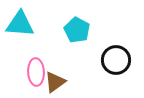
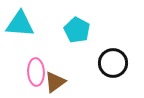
black circle: moved 3 px left, 3 px down
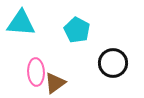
cyan triangle: moved 1 px right, 1 px up
brown triangle: moved 1 px down
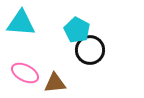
black circle: moved 23 px left, 13 px up
pink ellipse: moved 11 px left, 1 px down; rotated 60 degrees counterclockwise
brown triangle: rotated 30 degrees clockwise
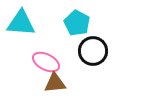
cyan pentagon: moved 7 px up
black circle: moved 3 px right, 1 px down
pink ellipse: moved 21 px right, 11 px up
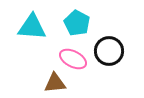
cyan triangle: moved 11 px right, 4 px down
black circle: moved 16 px right
pink ellipse: moved 27 px right, 3 px up
